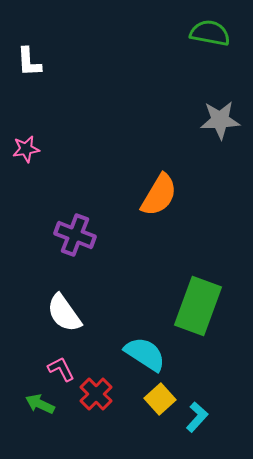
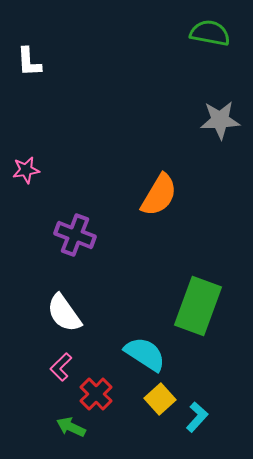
pink star: moved 21 px down
pink L-shape: moved 2 px up; rotated 108 degrees counterclockwise
green arrow: moved 31 px right, 23 px down
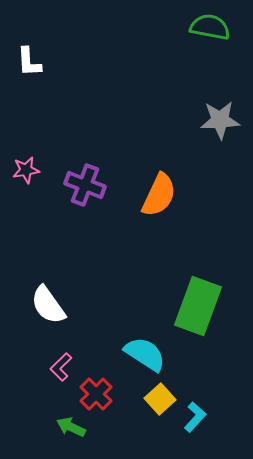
green semicircle: moved 6 px up
orange semicircle: rotated 6 degrees counterclockwise
purple cross: moved 10 px right, 50 px up
white semicircle: moved 16 px left, 8 px up
cyan L-shape: moved 2 px left
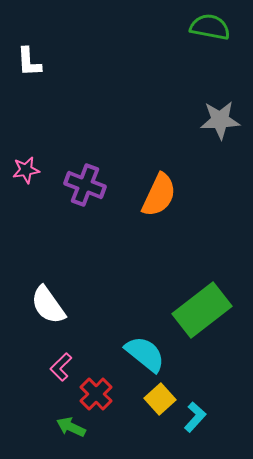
green rectangle: moved 4 px right, 4 px down; rotated 32 degrees clockwise
cyan semicircle: rotated 6 degrees clockwise
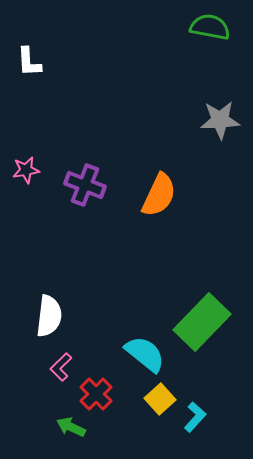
white semicircle: moved 1 px right, 11 px down; rotated 138 degrees counterclockwise
green rectangle: moved 12 px down; rotated 8 degrees counterclockwise
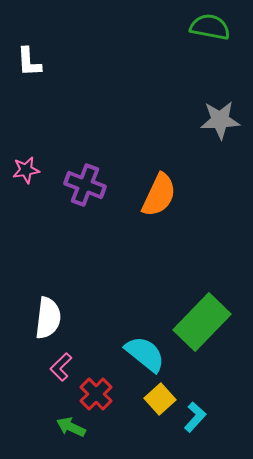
white semicircle: moved 1 px left, 2 px down
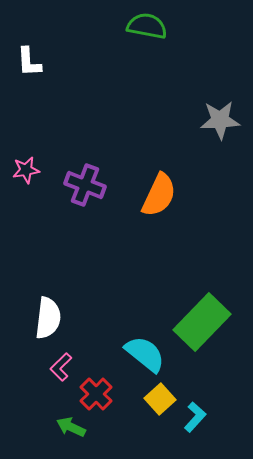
green semicircle: moved 63 px left, 1 px up
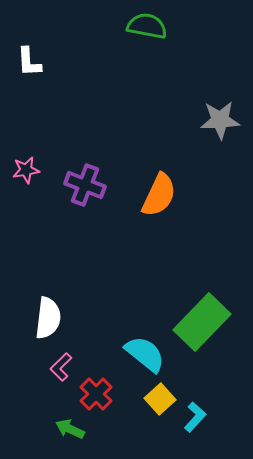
green arrow: moved 1 px left, 2 px down
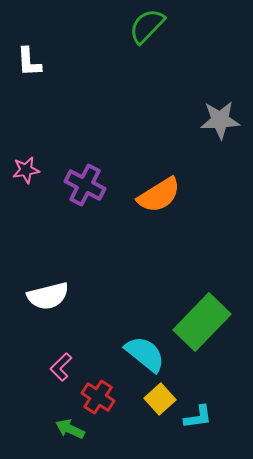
green semicircle: rotated 57 degrees counterclockwise
purple cross: rotated 6 degrees clockwise
orange semicircle: rotated 33 degrees clockwise
white semicircle: moved 22 px up; rotated 69 degrees clockwise
red cross: moved 2 px right, 3 px down; rotated 12 degrees counterclockwise
cyan L-shape: moved 3 px right; rotated 40 degrees clockwise
